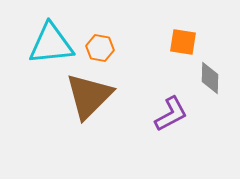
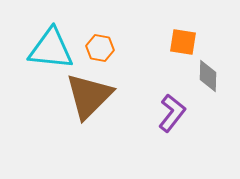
cyan triangle: moved 5 px down; rotated 12 degrees clockwise
gray diamond: moved 2 px left, 2 px up
purple L-shape: moved 1 px right, 1 px up; rotated 24 degrees counterclockwise
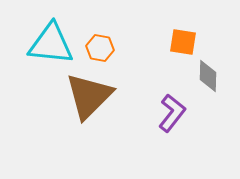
cyan triangle: moved 5 px up
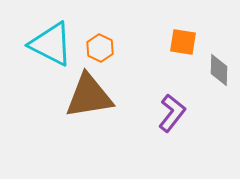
cyan triangle: rotated 21 degrees clockwise
orange hexagon: rotated 16 degrees clockwise
gray diamond: moved 11 px right, 6 px up
brown triangle: rotated 36 degrees clockwise
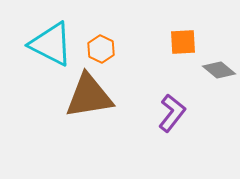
orange square: rotated 12 degrees counterclockwise
orange hexagon: moved 1 px right, 1 px down
gray diamond: rotated 52 degrees counterclockwise
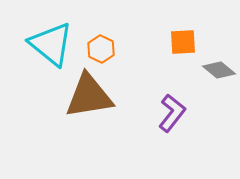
cyan triangle: rotated 12 degrees clockwise
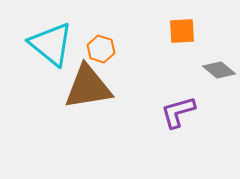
orange square: moved 1 px left, 11 px up
orange hexagon: rotated 8 degrees counterclockwise
brown triangle: moved 1 px left, 9 px up
purple L-shape: moved 6 px right, 1 px up; rotated 144 degrees counterclockwise
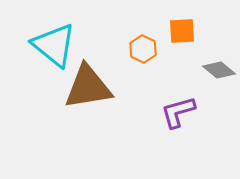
cyan triangle: moved 3 px right, 1 px down
orange hexagon: moved 42 px right; rotated 8 degrees clockwise
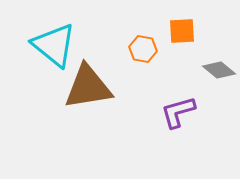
orange hexagon: rotated 16 degrees counterclockwise
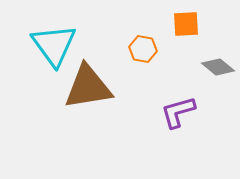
orange square: moved 4 px right, 7 px up
cyan triangle: rotated 15 degrees clockwise
gray diamond: moved 1 px left, 3 px up
